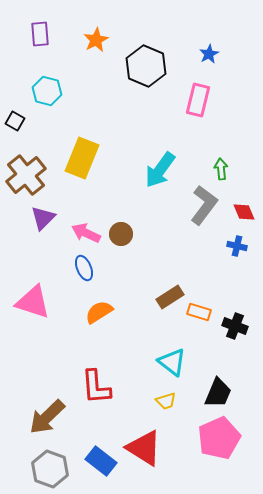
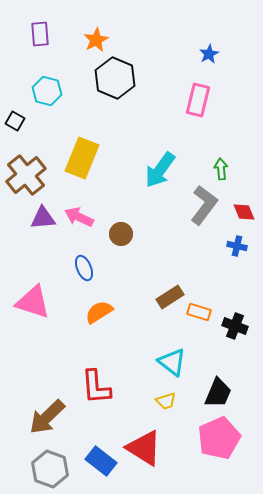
black hexagon: moved 31 px left, 12 px down
purple triangle: rotated 40 degrees clockwise
pink arrow: moved 7 px left, 16 px up
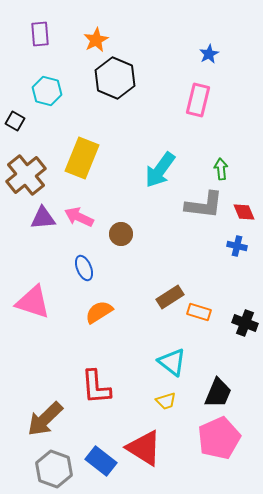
gray L-shape: rotated 60 degrees clockwise
black cross: moved 10 px right, 3 px up
brown arrow: moved 2 px left, 2 px down
gray hexagon: moved 4 px right
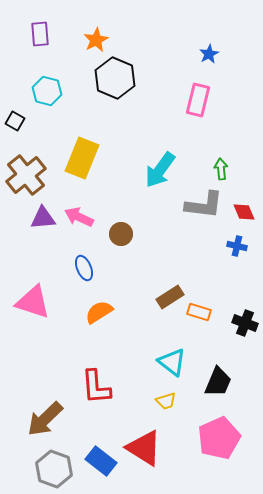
black trapezoid: moved 11 px up
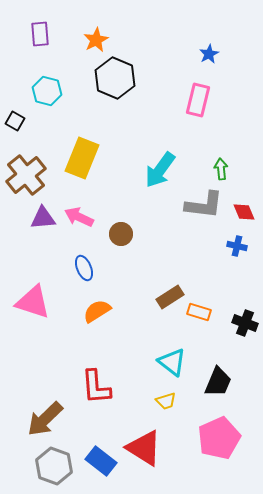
orange semicircle: moved 2 px left, 1 px up
gray hexagon: moved 3 px up
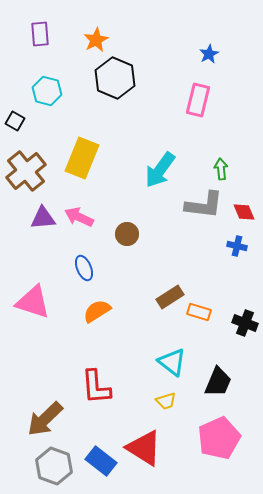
brown cross: moved 4 px up
brown circle: moved 6 px right
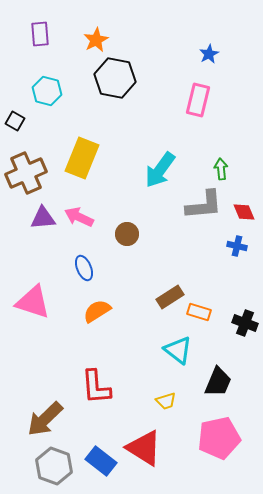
black hexagon: rotated 12 degrees counterclockwise
brown cross: moved 2 px down; rotated 15 degrees clockwise
gray L-shape: rotated 12 degrees counterclockwise
cyan triangle: moved 6 px right, 12 px up
pink pentagon: rotated 12 degrees clockwise
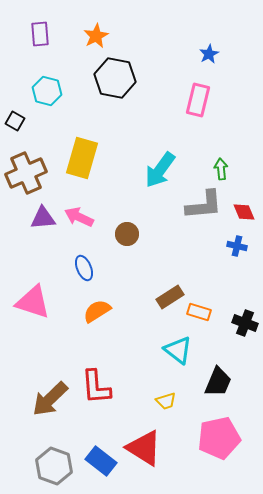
orange star: moved 4 px up
yellow rectangle: rotated 6 degrees counterclockwise
brown arrow: moved 5 px right, 20 px up
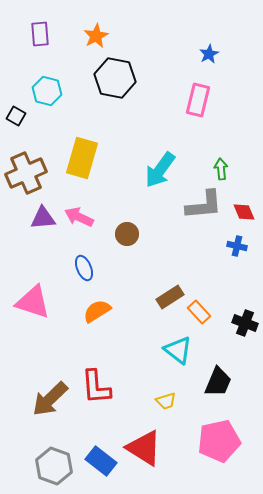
black square: moved 1 px right, 5 px up
orange rectangle: rotated 30 degrees clockwise
pink pentagon: moved 3 px down
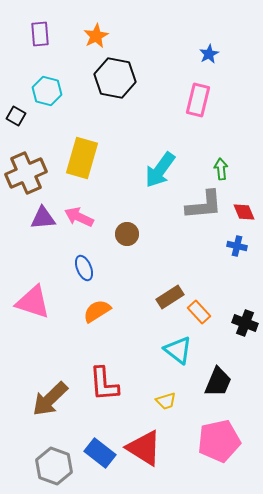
red L-shape: moved 8 px right, 3 px up
blue rectangle: moved 1 px left, 8 px up
